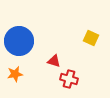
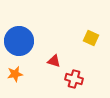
red cross: moved 5 px right
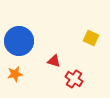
red cross: rotated 18 degrees clockwise
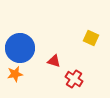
blue circle: moved 1 px right, 7 px down
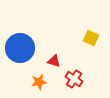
orange star: moved 24 px right, 8 px down
